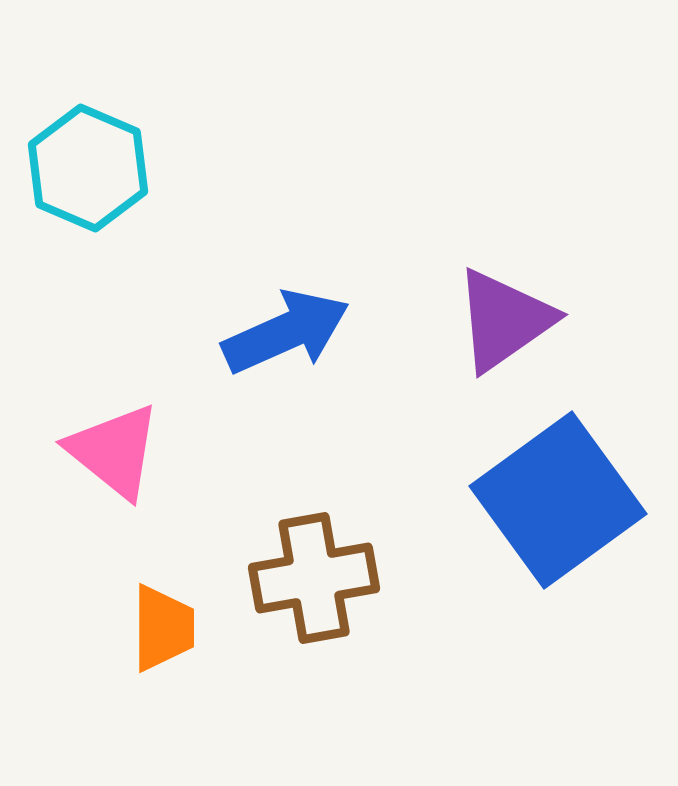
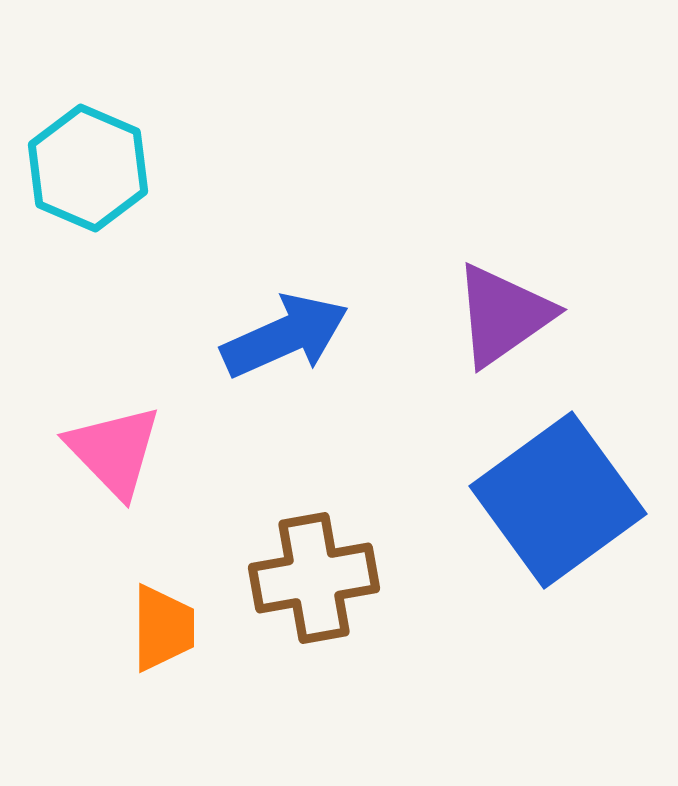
purple triangle: moved 1 px left, 5 px up
blue arrow: moved 1 px left, 4 px down
pink triangle: rotated 7 degrees clockwise
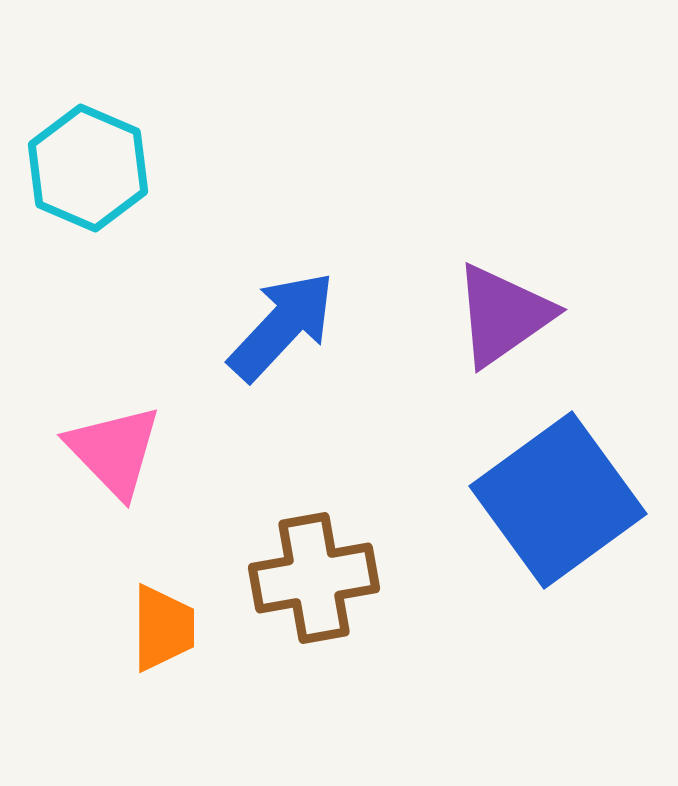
blue arrow: moved 3 px left, 10 px up; rotated 23 degrees counterclockwise
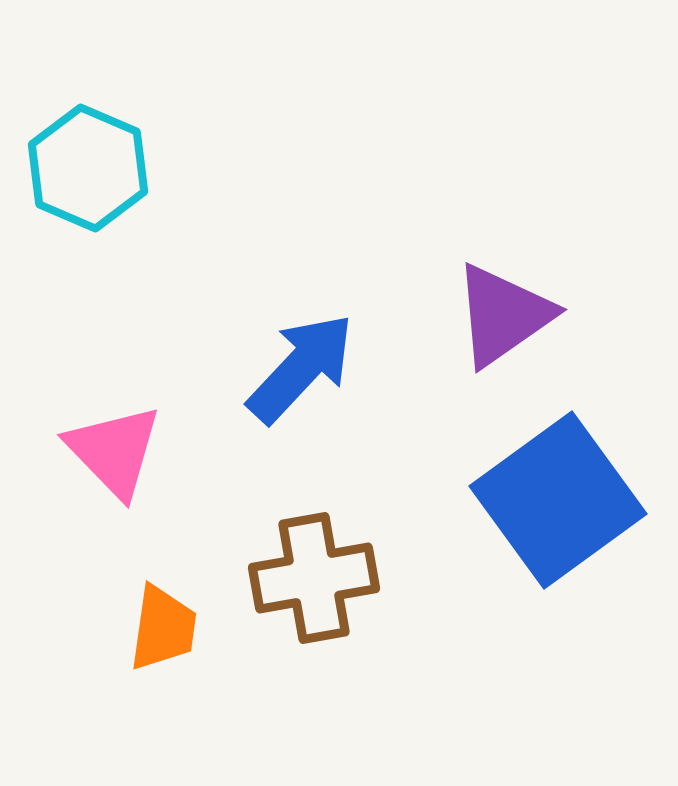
blue arrow: moved 19 px right, 42 px down
orange trapezoid: rotated 8 degrees clockwise
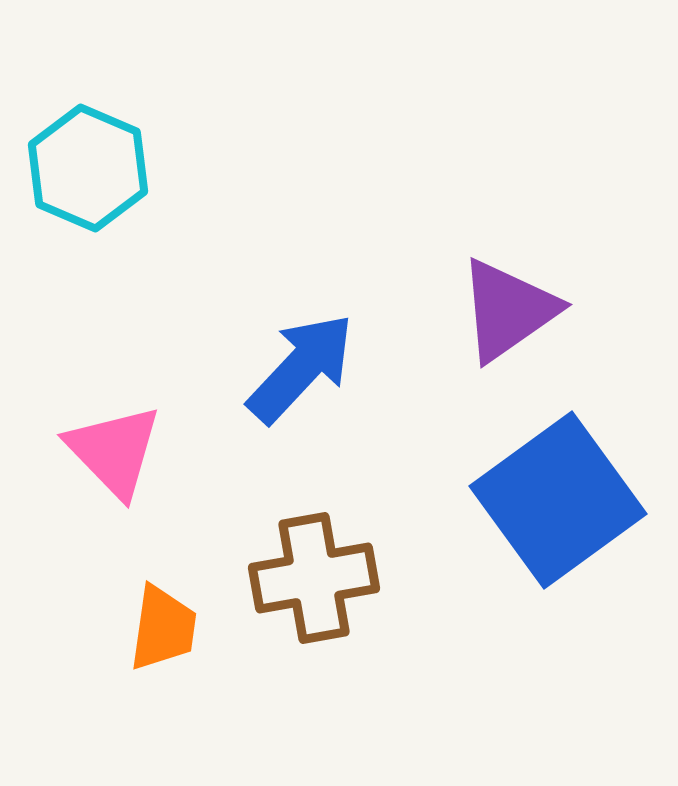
purple triangle: moved 5 px right, 5 px up
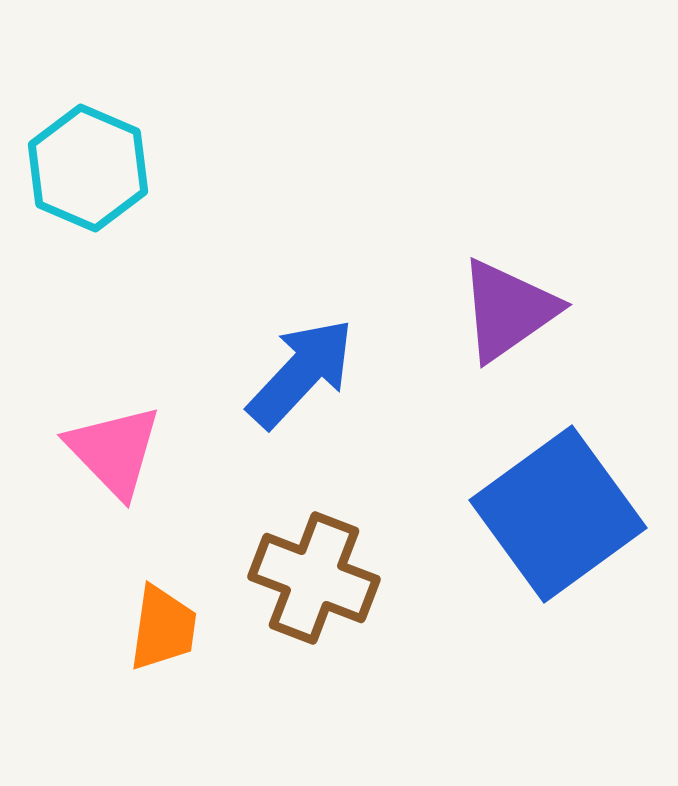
blue arrow: moved 5 px down
blue square: moved 14 px down
brown cross: rotated 31 degrees clockwise
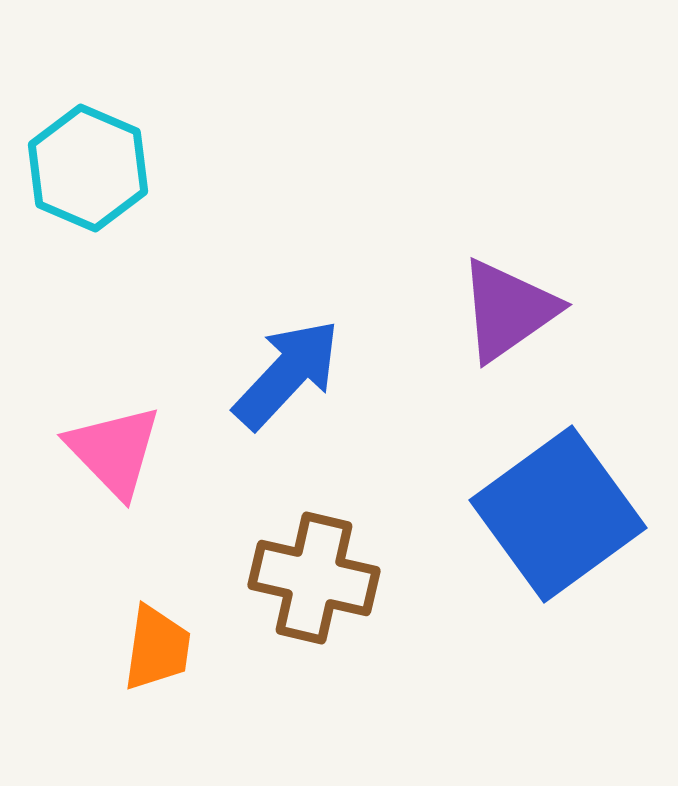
blue arrow: moved 14 px left, 1 px down
brown cross: rotated 8 degrees counterclockwise
orange trapezoid: moved 6 px left, 20 px down
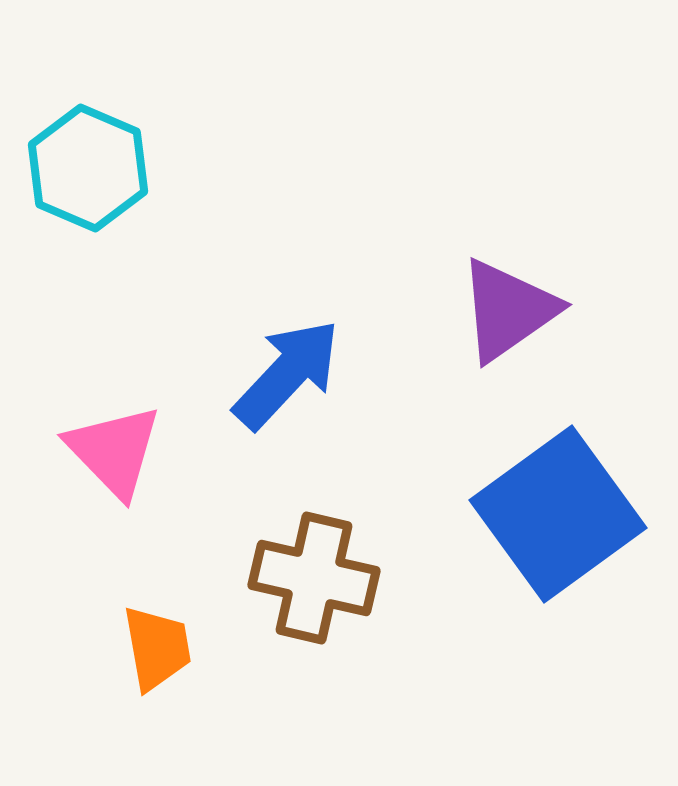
orange trapezoid: rotated 18 degrees counterclockwise
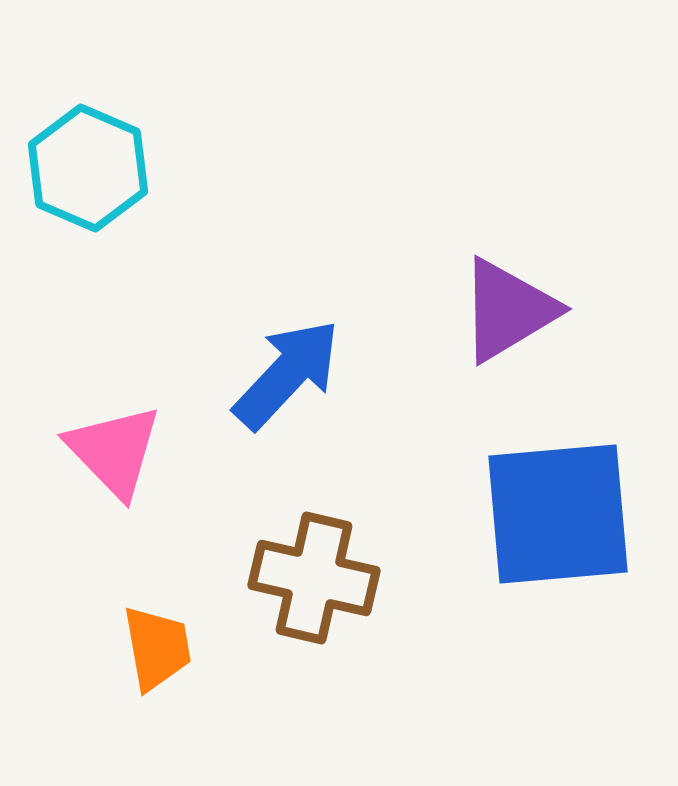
purple triangle: rotated 4 degrees clockwise
blue square: rotated 31 degrees clockwise
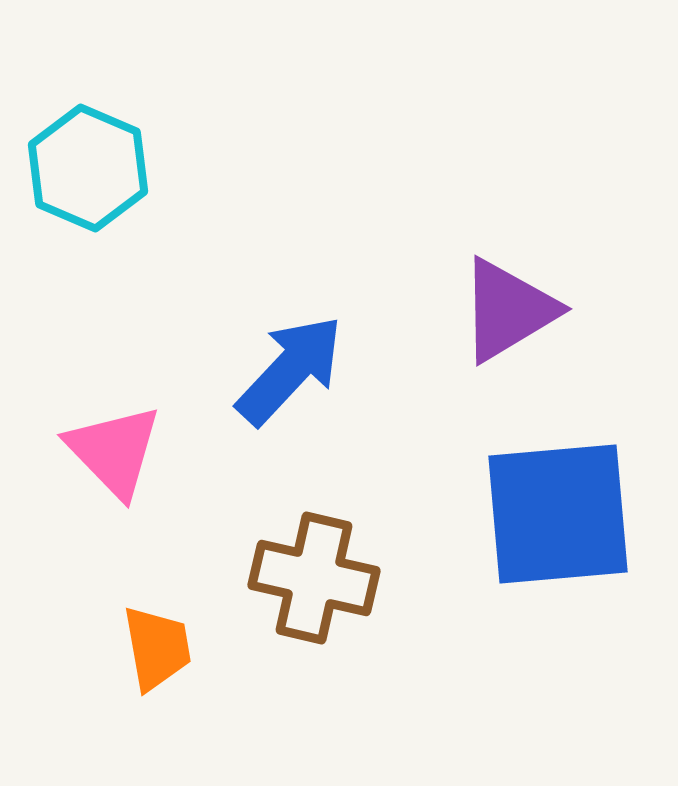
blue arrow: moved 3 px right, 4 px up
